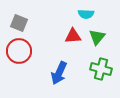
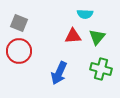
cyan semicircle: moved 1 px left
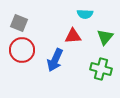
green triangle: moved 8 px right
red circle: moved 3 px right, 1 px up
blue arrow: moved 4 px left, 13 px up
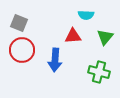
cyan semicircle: moved 1 px right, 1 px down
blue arrow: rotated 20 degrees counterclockwise
green cross: moved 2 px left, 3 px down
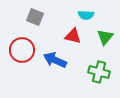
gray square: moved 16 px right, 6 px up
red triangle: rotated 18 degrees clockwise
blue arrow: rotated 110 degrees clockwise
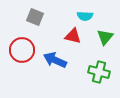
cyan semicircle: moved 1 px left, 1 px down
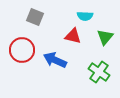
green cross: rotated 20 degrees clockwise
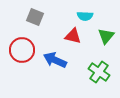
green triangle: moved 1 px right, 1 px up
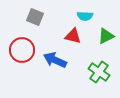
green triangle: rotated 24 degrees clockwise
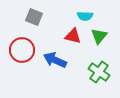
gray square: moved 1 px left
green triangle: moved 7 px left; rotated 24 degrees counterclockwise
